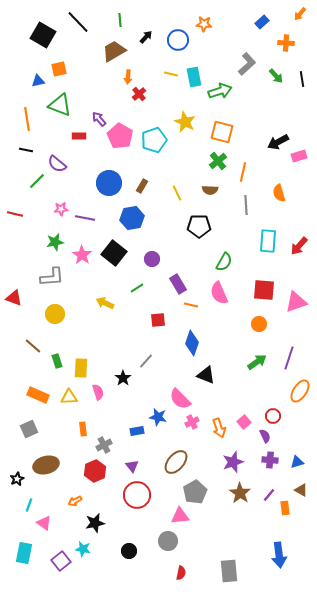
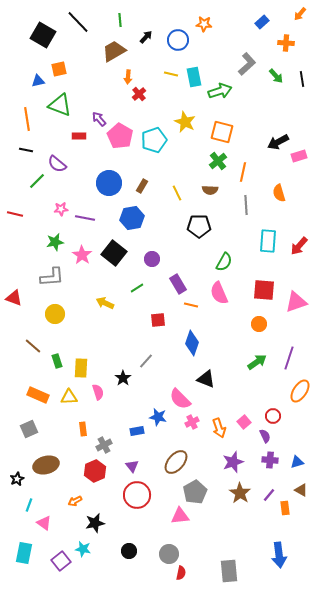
black triangle at (206, 375): moved 4 px down
gray circle at (168, 541): moved 1 px right, 13 px down
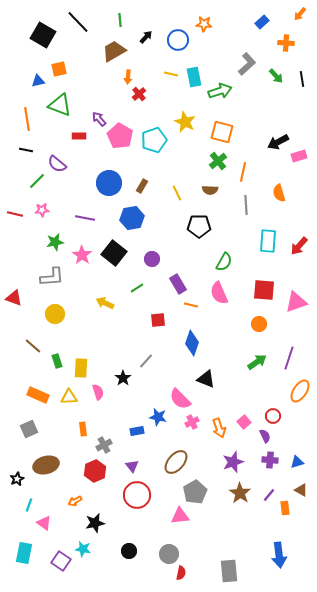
pink star at (61, 209): moved 19 px left, 1 px down
purple square at (61, 561): rotated 18 degrees counterclockwise
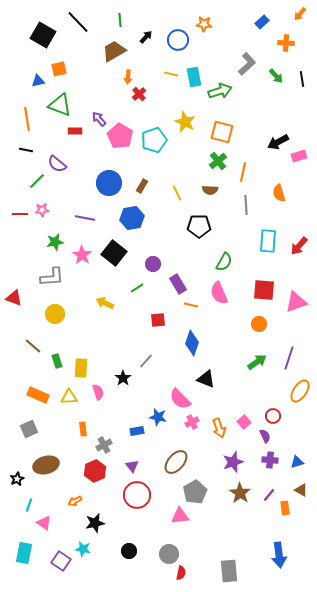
red rectangle at (79, 136): moved 4 px left, 5 px up
red line at (15, 214): moved 5 px right; rotated 14 degrees counterclockwise
purple circle at (152, 259): moved 1 px right, 5 px down
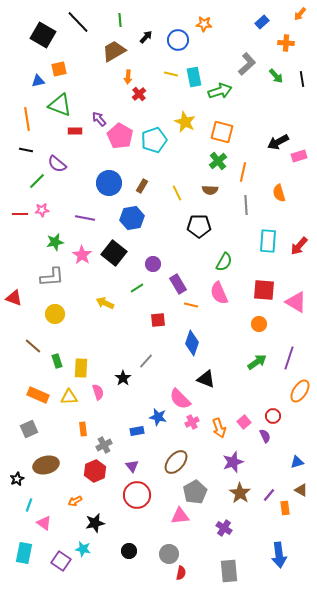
pink triangle at (296, 302): rotated 50 degrees clockwise
purple cross at (270, 460): moved 46 px left, 68 px down; rotated 28 degrees clockwise
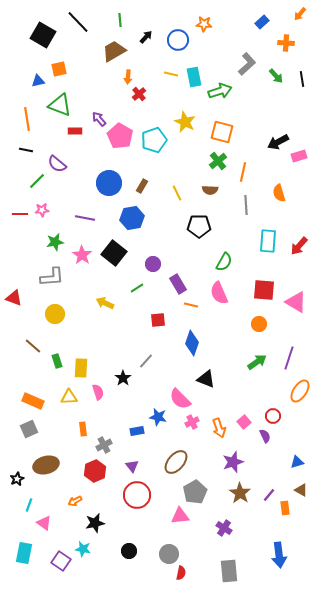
orange rectangle at (38, 395): moved 5 px left, 6 px down
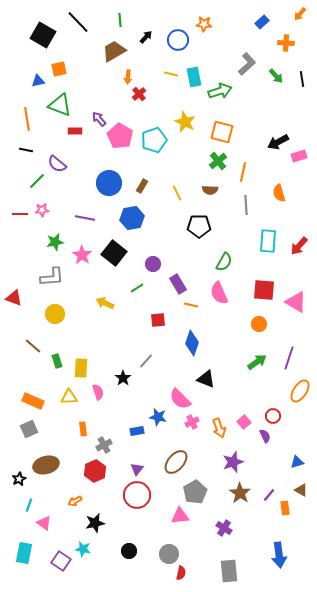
purple triangle at (132, 466): moved 5 px right, 3 px down; rotated 16 degrees clockwise
black star at (17, 479): moved 2 px right
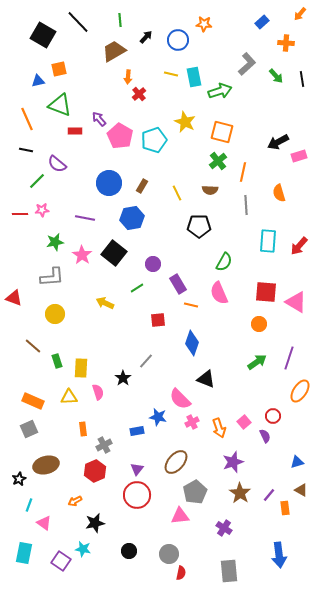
orange line at (27, 119): rotated 15 degrees counterclockwise
red square at (264, 290): moved 2 px right, 2 px down
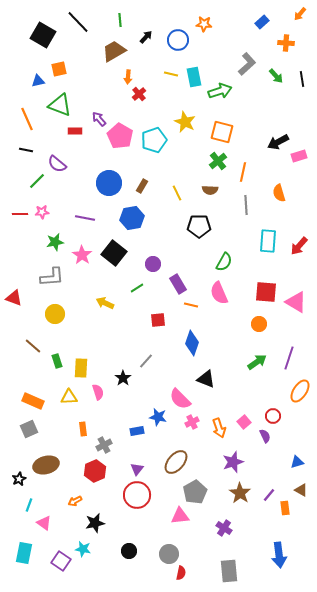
pink star at (42, 210): moved 2 px down
